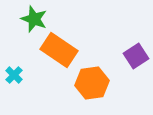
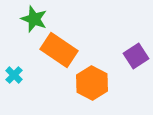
orange hexagon: rotated 24 degrees counterclockwise
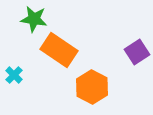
green star: rotated 12 degrees counterclockwise
purple square: moved 1 px right, 4 px up
orange hexagon: moved 4 px down
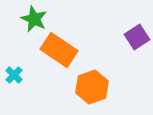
green star: rotated 16 degrees clockwise
purple square: moved 15 px up
orange hexagon: rotated 12 degrees clockwise
